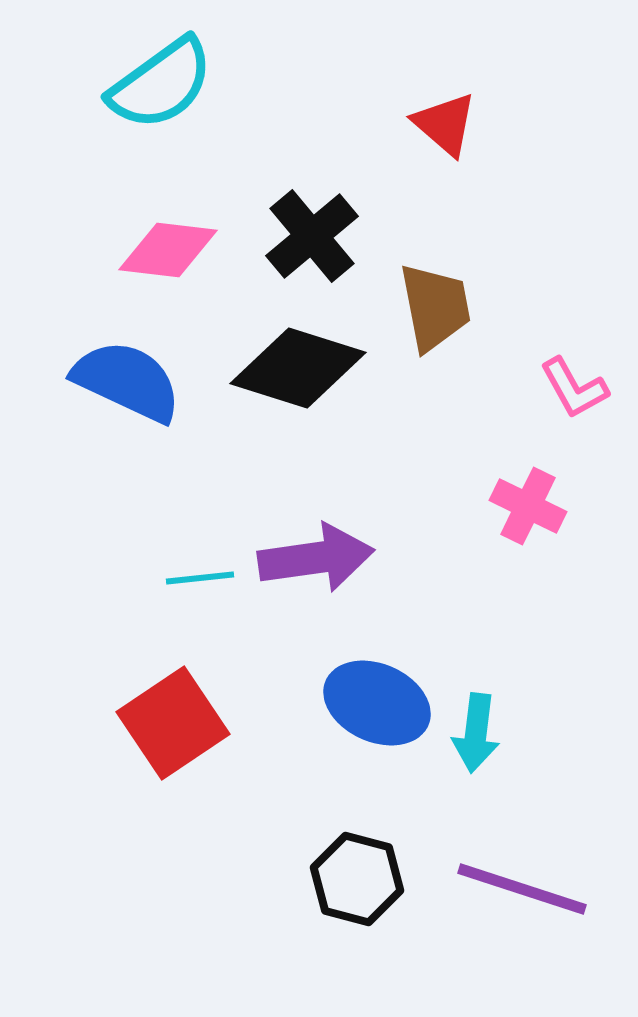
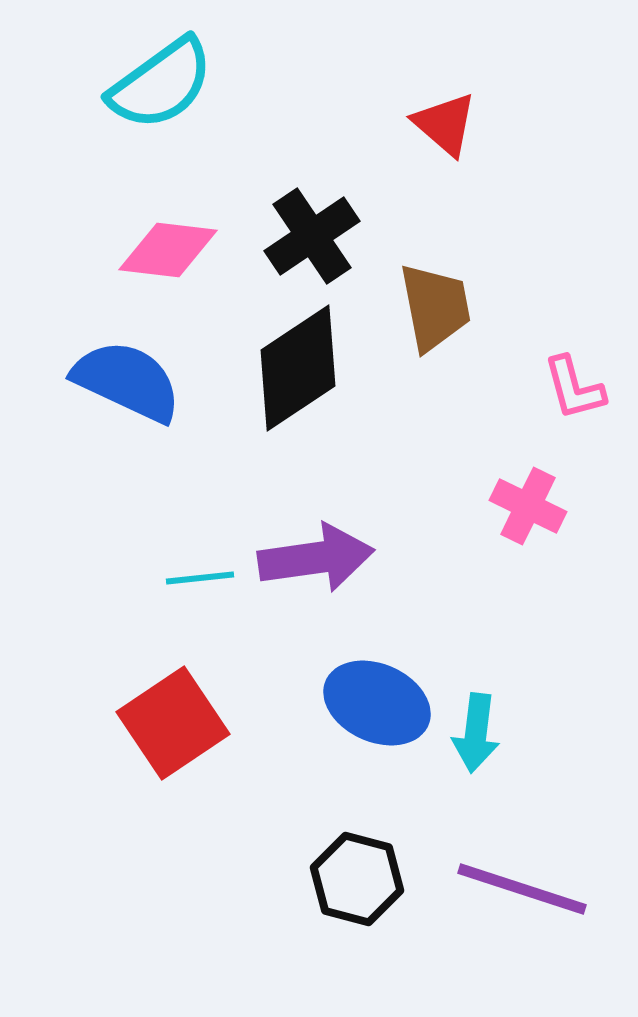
black cross: rotated 6 degrees clockwise
black diamond: rotated 51 degrees counterclockwise
pink L-shape: rotated 14 degrees clockwise
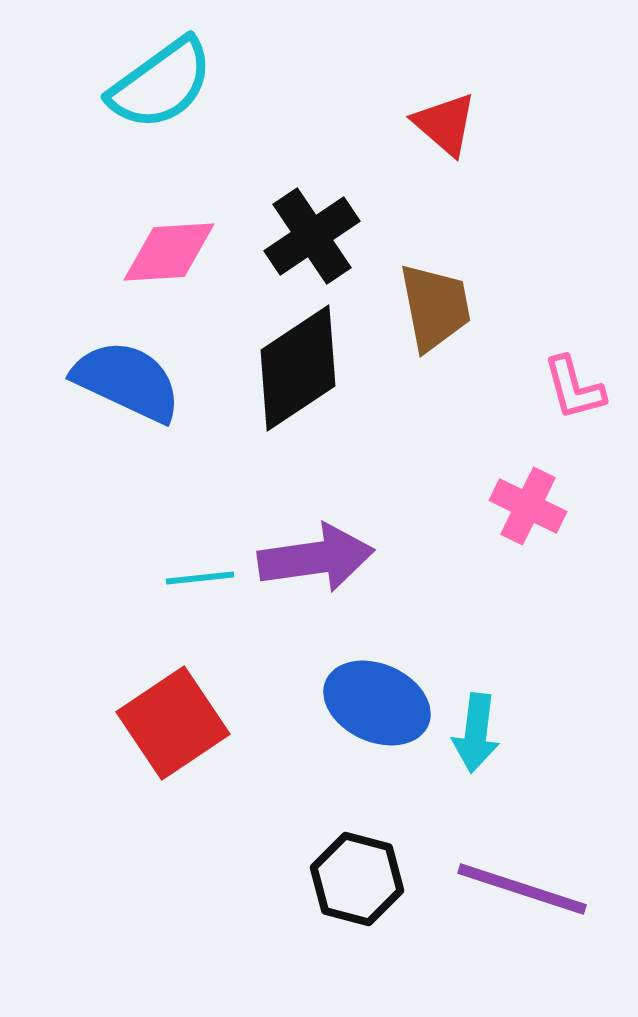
pink diamond: moved 1 px right, 2 px down; rotated 10 degrees counterclockwise
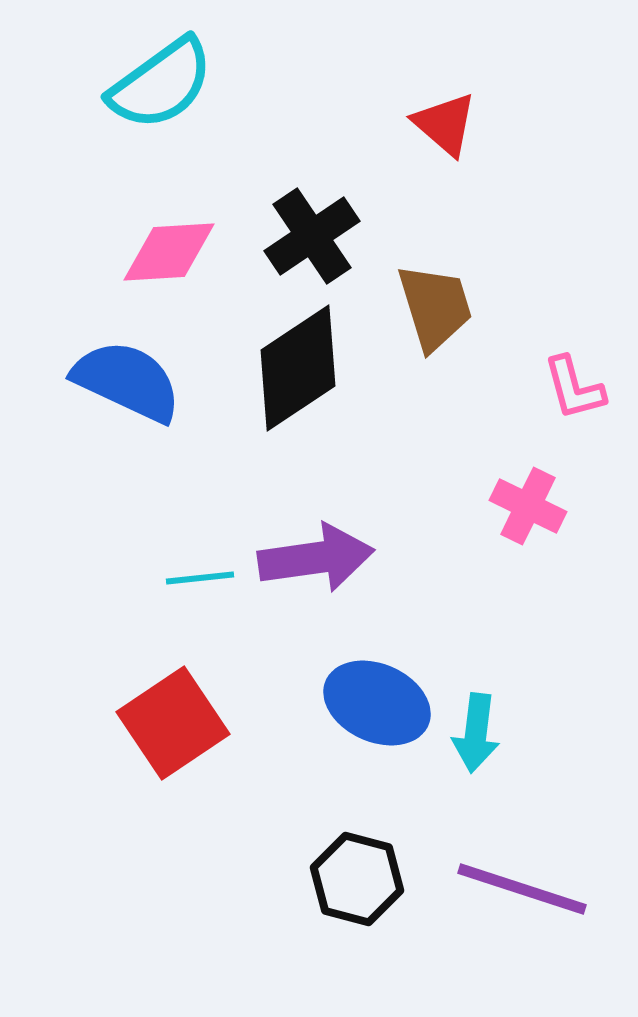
brown trapezoid: rotated 6 degrees counterclockwise
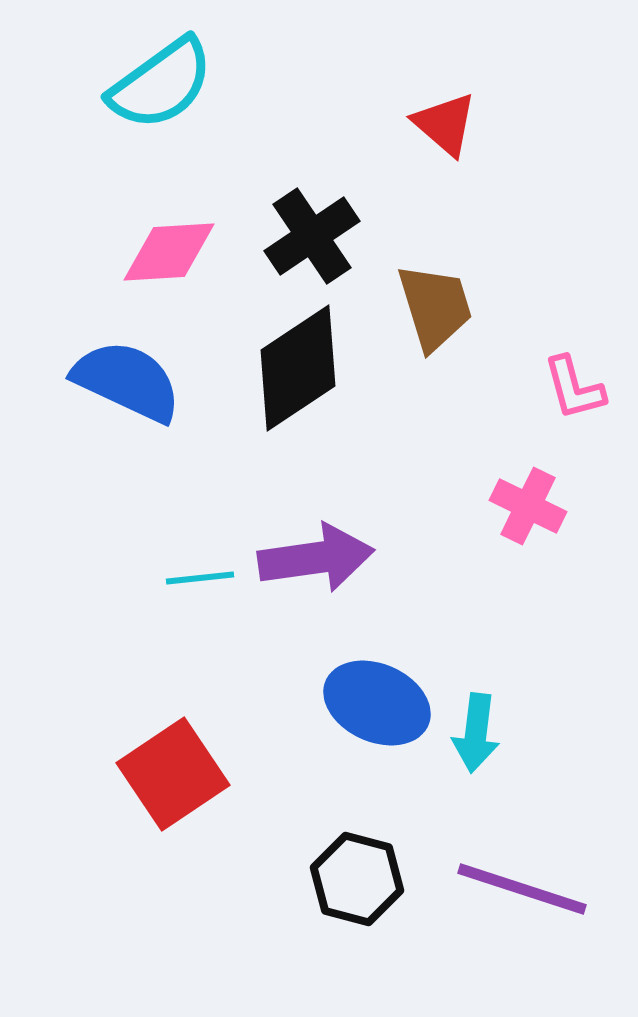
red square: moved 51 px down
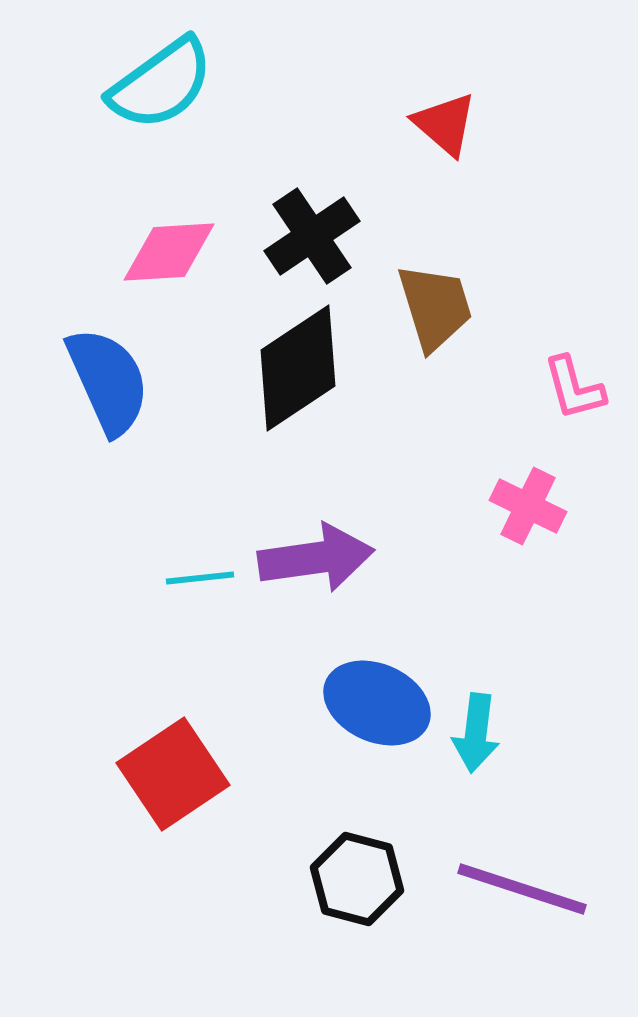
blue semicircle: moved 19 px left; rotated 41 degrees clockwise
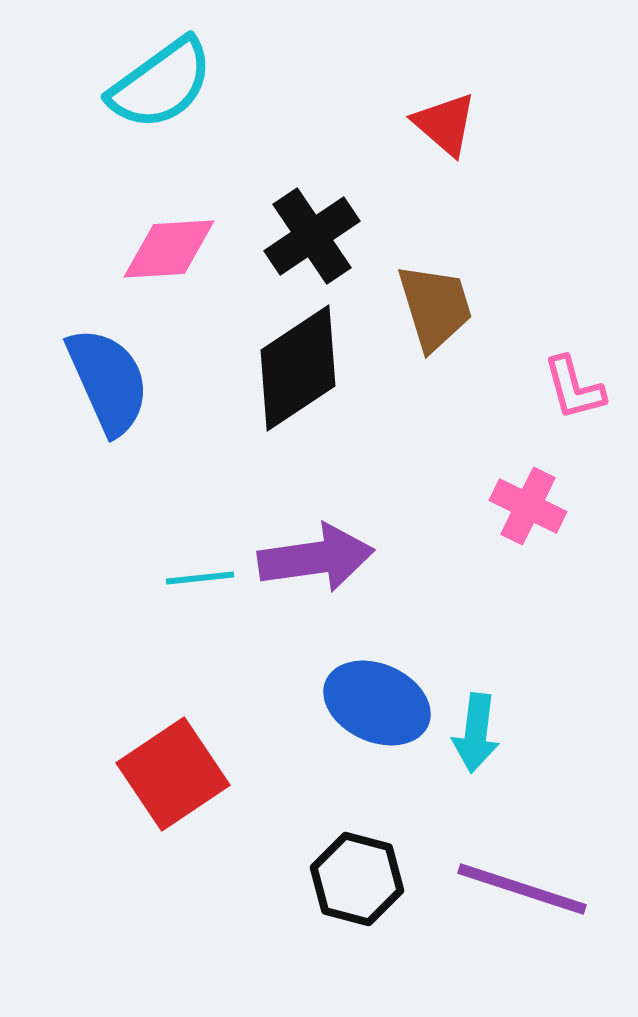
pink diamond: moved 3 px up
